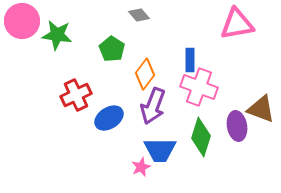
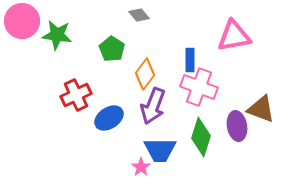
pink triangle: moved 3 px left, 12 px down
pink star: rotated 12 degrees counterclockwise
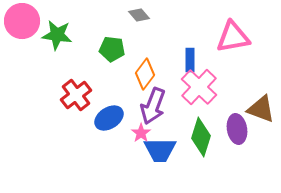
pink triangle: moved 1 px left, 1 px down
green pentagon: rotated 25 degrees counterclockwise
pink cross: rotated 24 degrees clockwise
red cross: rotated 12 degrees counterclockwise
purple ellipse: moved 3 px down
pink star: moved 34 px up
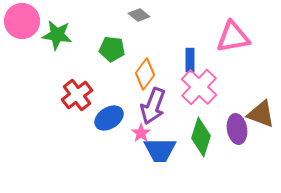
gray diamond: rotated 10 degrees counterclockwise
red cross: moved 1 px right
brown triangle: moved 5 px down
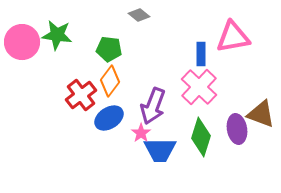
pink circle: moved 21 px down
green pentagon: moved 3 px left
blue rectangle: moved 11 px right, 6 px up
orange diamond: moved 35 px left, 7 px down
red cross: moved 4 px right
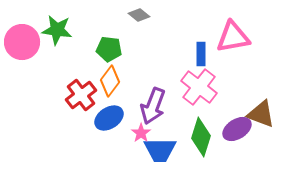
green star: moved 5 px up
pink cross: rotated 6 degrees counterclockwise
purple ellipse: rotated 68 degrees clockwise
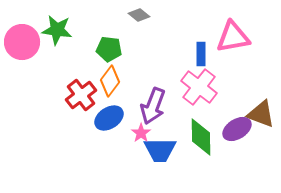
green diamond: rotated 18 degrees counterclockwise
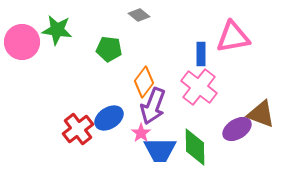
orange diamond: moved 34 px right, 1 px down
red cross: moved 3 px left, 34 px down
green diamond: moved 6 px left, 10 px down
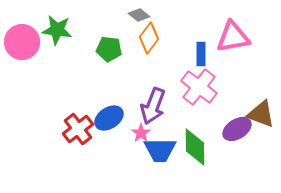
orange diamond: moved 5 px right, 44 px up
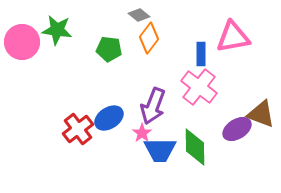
pink star: moved 1 px right
